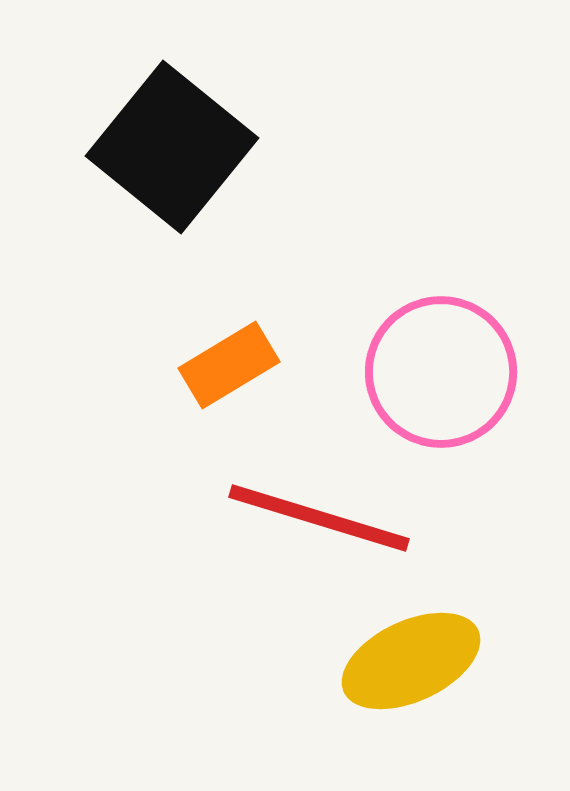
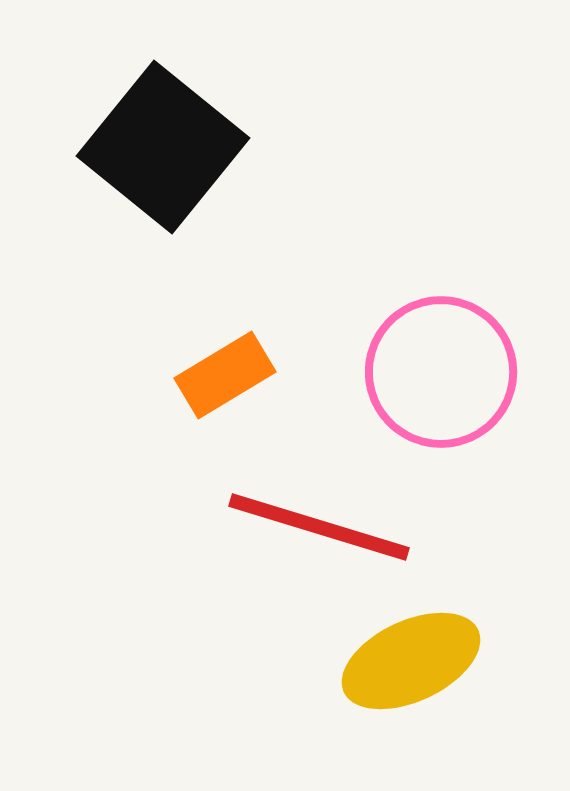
black square: moved 9 px left
orange rectangle: moved 4 px left, 10 px down
red line: moved 9 px down
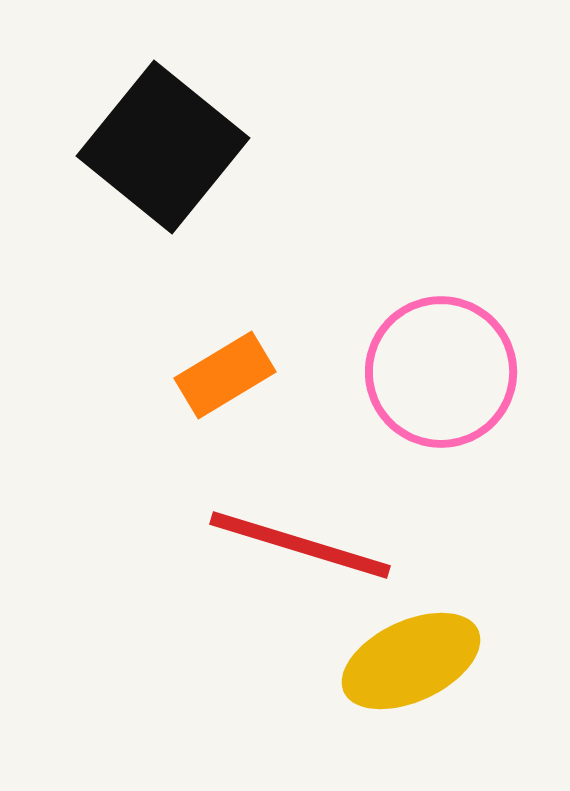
red line: moved 19 px left, 18 px down
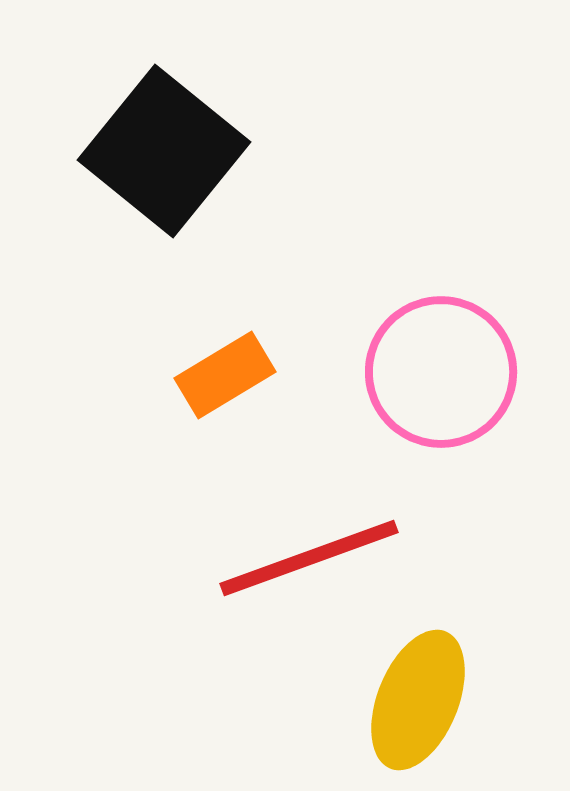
black square: moved 1 px right, 4 px down
red line: moved 9 px right, 13 px down; rotated 37 degrees counterclockwise
yellow ellipse: moved 7 px right, 39 px down; rotated 43 degrees counterclockwise
